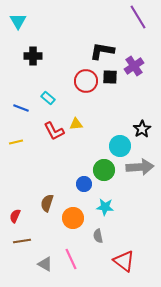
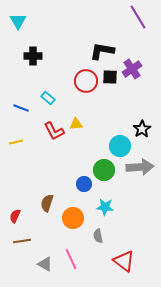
purple cross: moved 2 px left, 3 px down
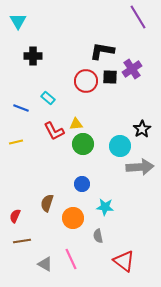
green circle: moved 21 px left, 26 px up
blue circle: moved 2 px left
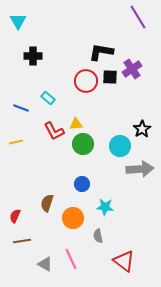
black L-shape: moved 1 px left, 1 px down
gray arrow: moved 2 px down
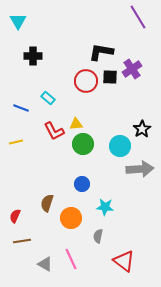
orange circle: moved 2 px left
gray semicircle: rotated 24 degrees clockwise
